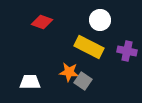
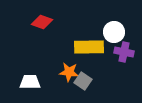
white circle: moved 14 px right, 12 px down
yellow rectangle: rotated 28 degrees counterclockwise
purple cross: moved 3 px left, 1 px down
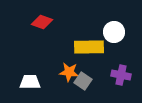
purple cross: moved 3 px left, 23 px down
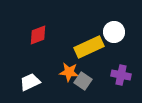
red diamond: moved 4 px left, 13 px down; rotated 40 degrees counterclockwise
yellow rectangle: rotated 24 degrees counterclockwise
white trapezoid: rotated 25 degrees counterclockwise
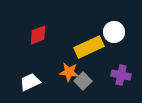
gray square: rotated 12 degrees clockwise
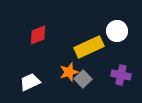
white circle: moved 3 px right, 1 px up
orange star: rotated 24 degrees counterclockwise
gray square: moved 2 px up
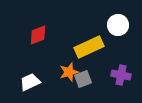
white circle: moved 1 px right, 6 px up
gray square: rotated 24 degrees clockwise
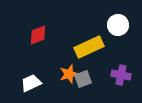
orange star: moved 2 px down
white trapezoid: moved 1 px right, 1 px down
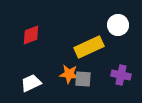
red diamond: moved 7 px left
orange star: rotated 24 degrees clockwise
gray square: rotated 24 degrees clockwise
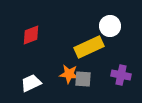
white circle: moved 8 px left, 1 px down
